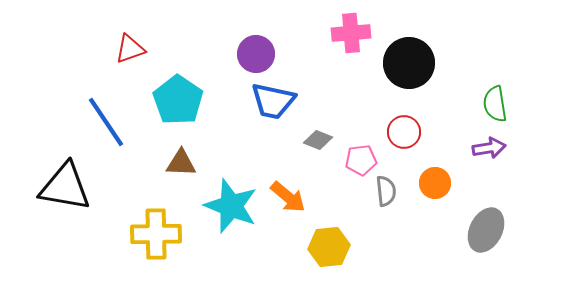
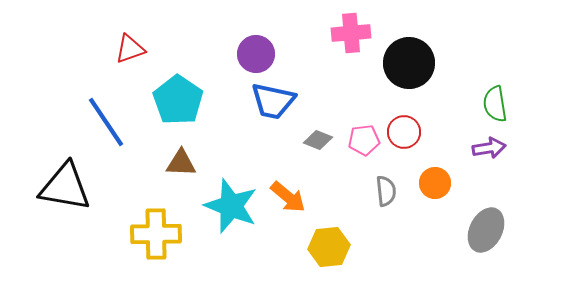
pink pentagon: moved 3 px right, 20 px up
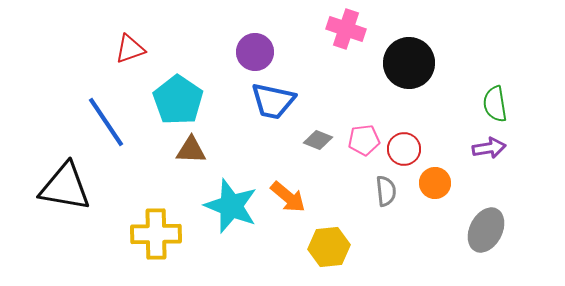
pink cross: moved 5 px left, 4 px up; rotated 24 degrees clockwise
purple circle: moved 1 px left, 2 px up
red circle: moved 17 px down
brown triangle: moved 10 px right, 13 px up
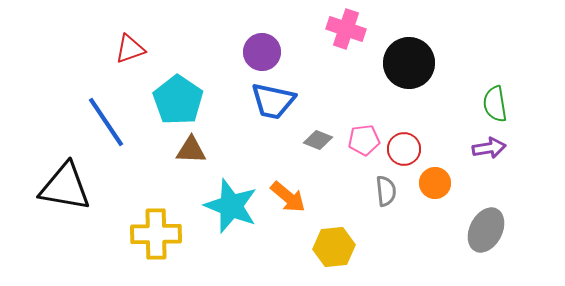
purple circle: moved 7 px right
yellow hexagon: moved 5 px right
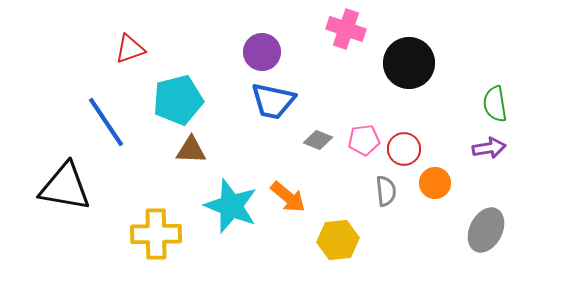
cyan pentagon: rotated 24 degrees clockwise
yellow hexagon: moved 4 px right, 7 px up
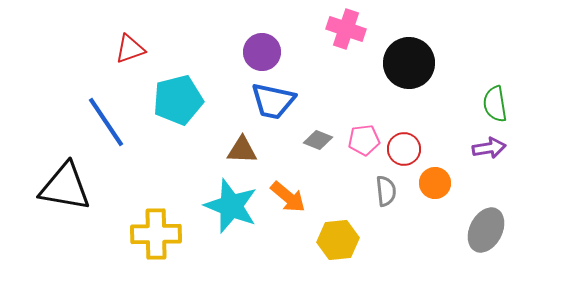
brown triangle: moved 51 px right
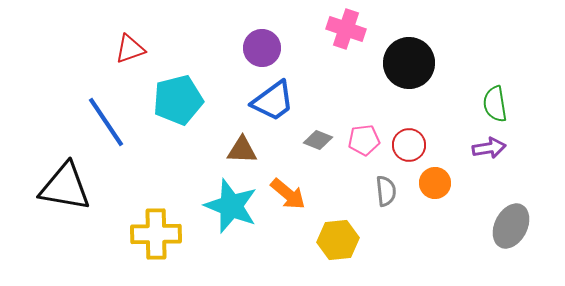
purple circle: moved 4 px up
blue trapezoid: rotated 48 degrees counterclockwise
red circle: moved 5 px right, 4 px up
orange arrow: moved 3 px up
gray ellipse: moved 25 px right, 4 px up
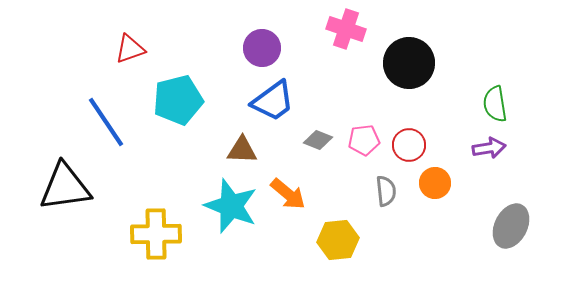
black triangle: rotated 18 degrees counterclockwise
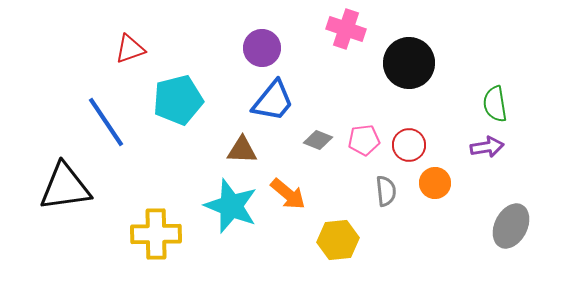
blue trapezoid: rotated 15 degrees counterclockwise
purple arrow: moved 2 px left, 1 px up
